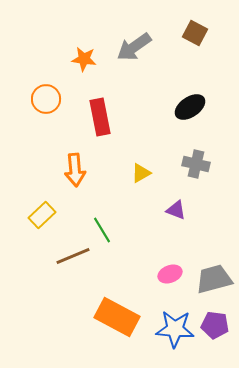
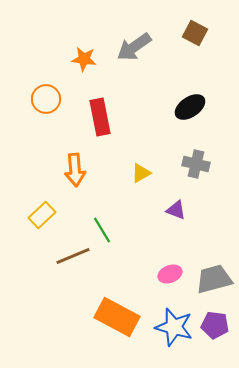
blue star: moved 1 px left, 2 px up; rotated 12 degrees clockwise
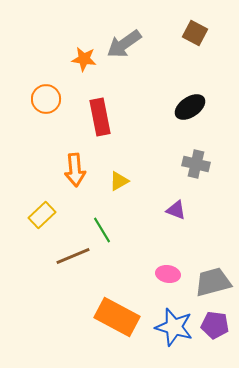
gray arrow: moved 10 px left, 3 px up
yellow triangle: moved 22 px left, 8 px down
pink ellipse: moved 2 px left; rotated 30 degrees clockwise
gray trapezoid: moved 1 px left, 3 px down
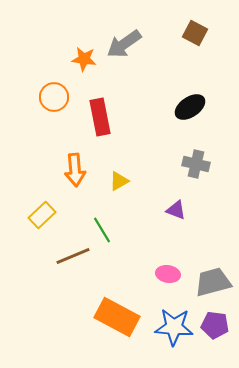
orange circle: moved 8 px right, 2 px up
blue star: rotated 12 degrees counterclockwise
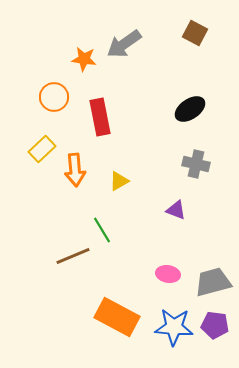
black ellipse: moved 2 px down
yellow rectangle: moved 66 px up
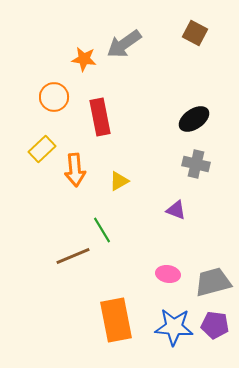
black ellipse: moved 4 px right, 10 px down
orange rectangle: moved 1 px left, 3 px down; rotated 51 degrees clockwise
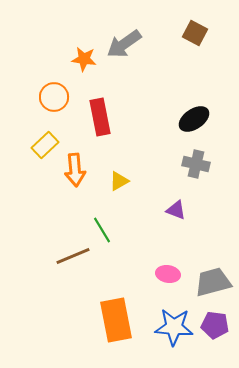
yellow rectangle: moved 3 px right, 4 px up
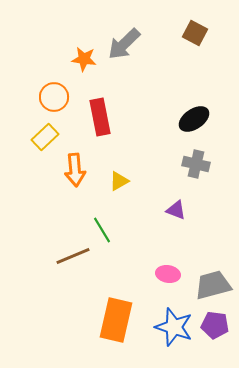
gray arrow: rotated 9 degrees counterclockwise
yellow rectangle: moved 8 px up
gray trapezoid: moved 3 px down
orange rectangle: rotated 24 degrees clockwise
blue star: rotated 15 degrees clockwise
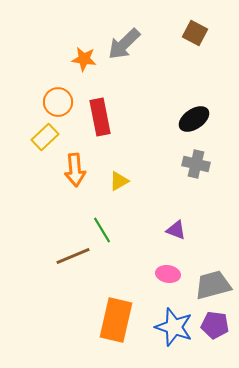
orange circle: moved 4 px right, 5 px down
purple triangle: moved 20 px down
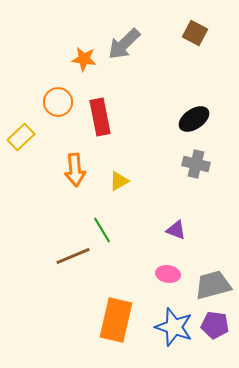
yellow rectangle: moved 24 px left
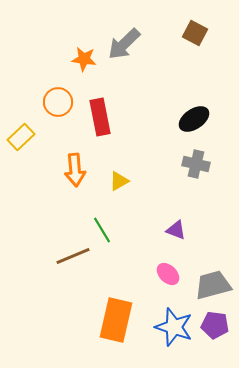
pink ellipse: rotated 35 degrees clockwise
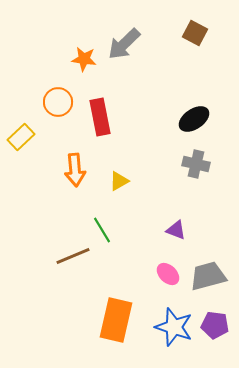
gray trapezoid: moved 5 px left, 9 px up
